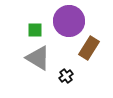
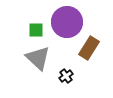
purple circle: moved 2 px left, 1 px down
green square: moved 1 px right
gray triangle: rotated 12 degrees clockwise
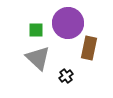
purple circle: moved 1 px right, 1 px down
brown rectangle: rotated 20 degrees counterclockwise
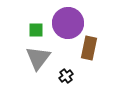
gray triangle: rotated 24 degrees clockwise
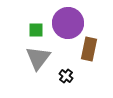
brown rectangle: moved 1 px down
black cross: rotated 16 degrees counterclockwise
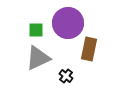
gray triangle: rotated 28 degrees clockwise
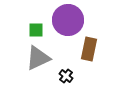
purple circle: moved 3 px up
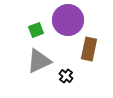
green square: rotated 21 degrees counterclockwise
gray triangle: moved 1 px right, 3 px down
